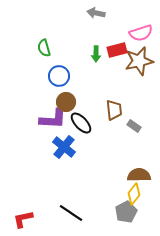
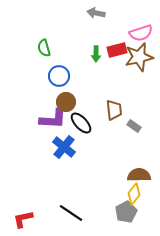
brown star: moved 4 px up
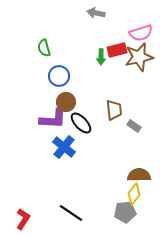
green arrow: moved 5 px right, 3 px down
gray pentagon: moved 1 px left; rotated 20 degrees clockwise
red L-shape: rotated 135 degrees clockwise
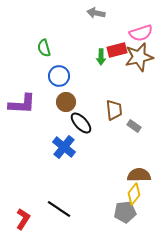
purple L-shape: moved 31 px left, 15 px up
black line: moved 12 px left, 4 px up
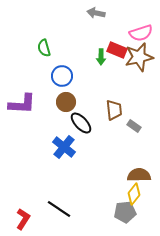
red rectangle: rotated 36 degrees clockwise
blue circle: moved 3 px right
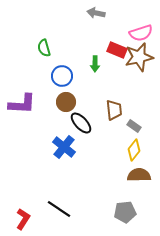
green arrow: moved 6 px left, 7 px down
yellow diamond: moved 44 px up
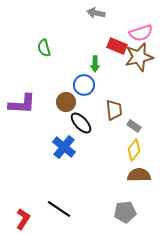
red rectangle: moved 4 px up
blue circle: moved 22 px right, 9 px down
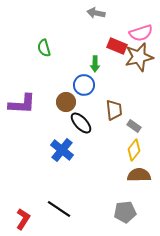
blue cross: moved 2 px left, 3 px down
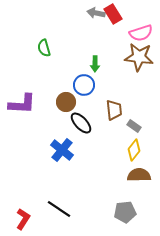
red rectangle: moved 4 px left, 32 px up; rotated 36 degrees clockwise
brown star: rotated 20 degrees clockwise
